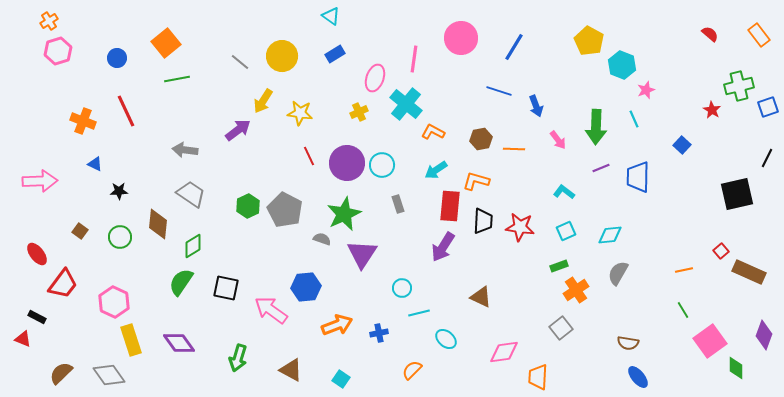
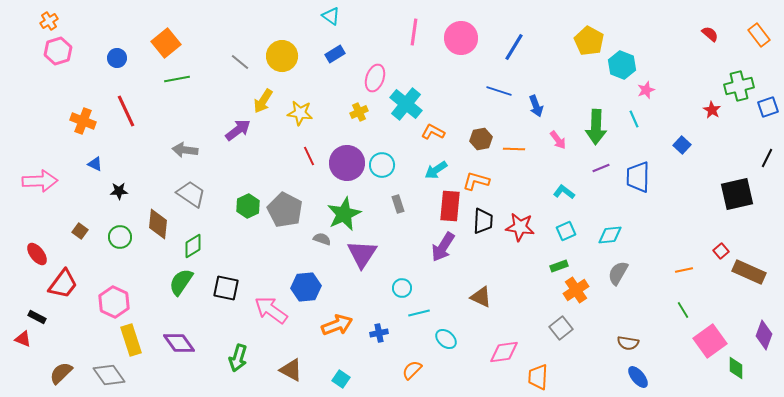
pink line at (414, 59): moved 27 px up
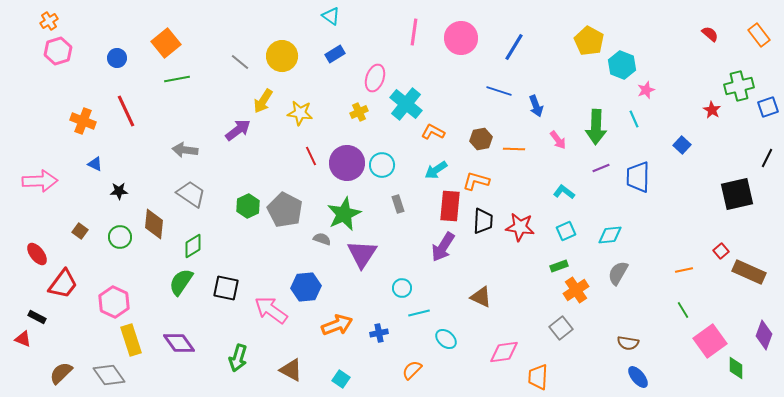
red line at (309, 156): moved 2 px right
brown diamond at (158, 224): moved 4 px left
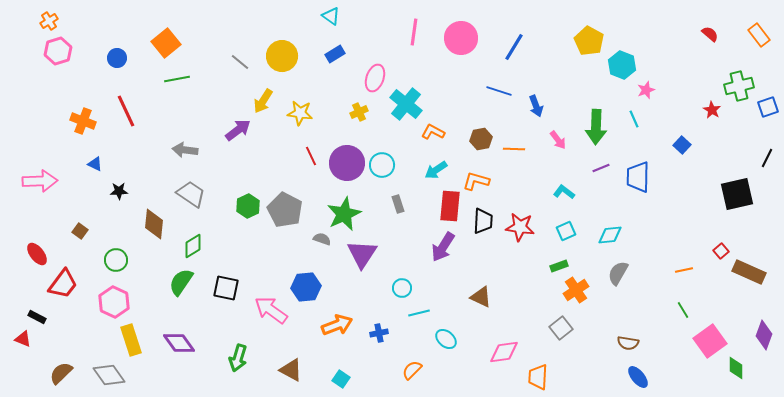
green circle at (120, 237): moved 4 px left, 23 px down
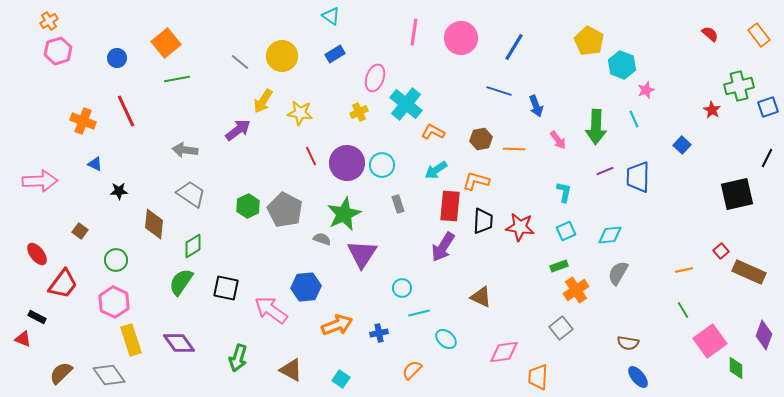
purple line at (601, 168): moved 4 px right, 3 px down
cyan L-shape at (564, 192): rotated 65 degrees clockwise
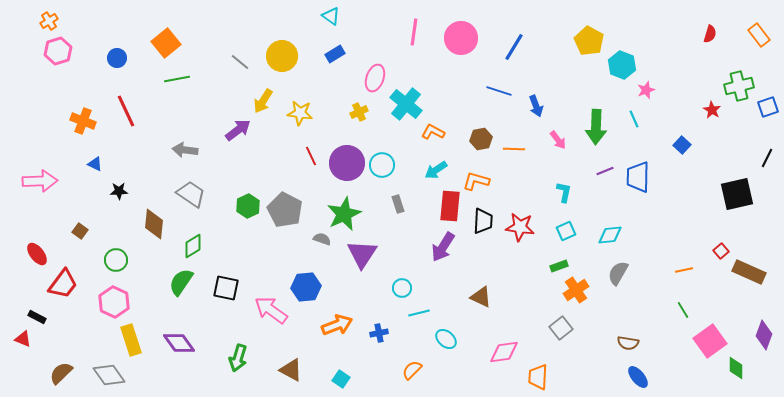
red semicircle at (710, 34): rotated 66 degrees clockwise
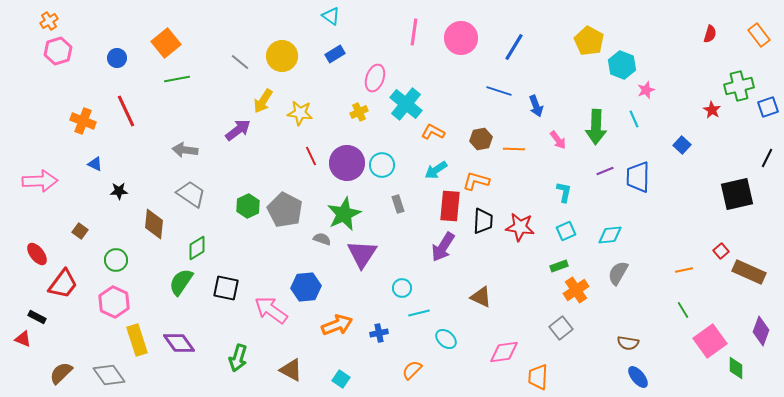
green diamond at (193, 246): moved 4 px right, 2 px down
purple diamond at (764, 335): moved 3 px left, 4 px up
yellow rectangle at (131, 340): moved 6 px right
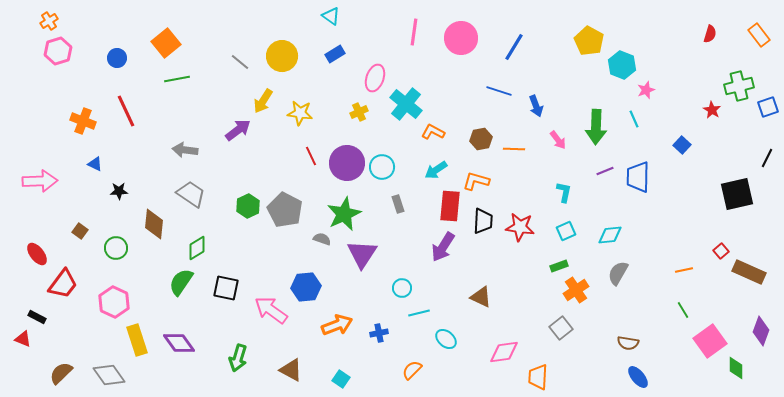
cyan circle at (382, 165): moved 2 px down
green circle at (116, 260): moved 12 px up
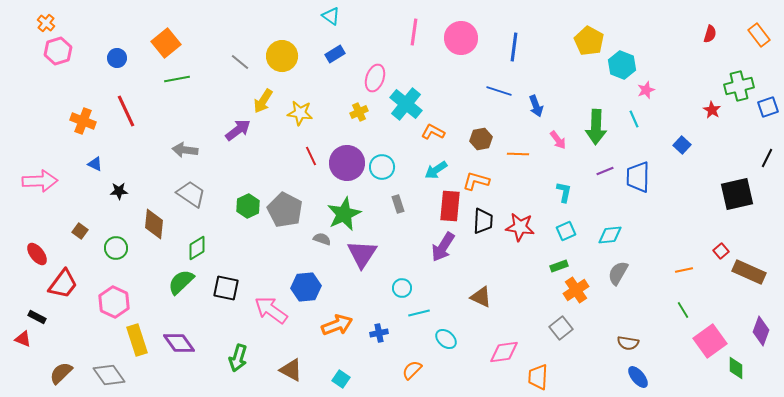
orange cross at (49, 21): moved 3 px left, 2 px down; rotated 18 degrees counterclockwise
blue line at (514, 47): rotated 24 degrees counterclockwise
orange line at (514, 149): moved 4 px right, 5 px down
green semicircle at (181, 282): rotated 12 degrees clockwise
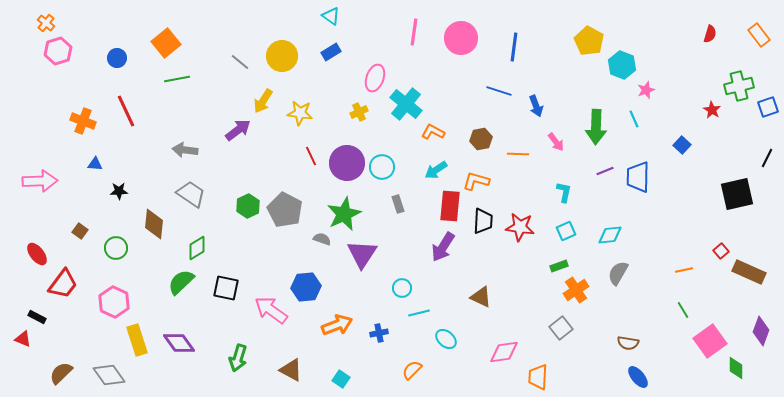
blue rectangle at (335, 54): moved 4 px left, 2 px up
pink arrow at (558, 140): moved 2 px left, 2 px down
blue triangle at (95, 164): rotated 21 degrees counterclockwise
